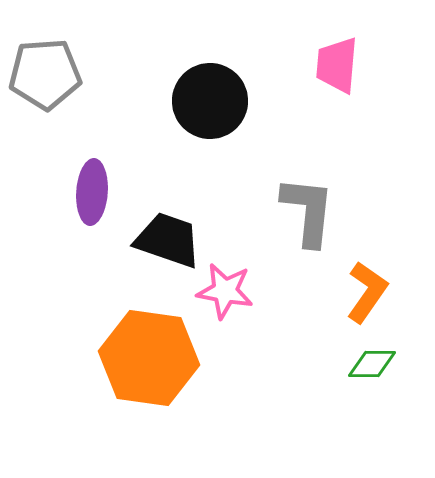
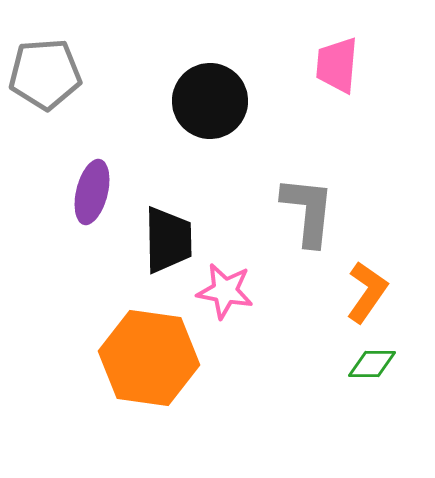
purple ellipse: rotated 10 degrees clockwise
black trapezoid: rotated 70 degrees clockwise
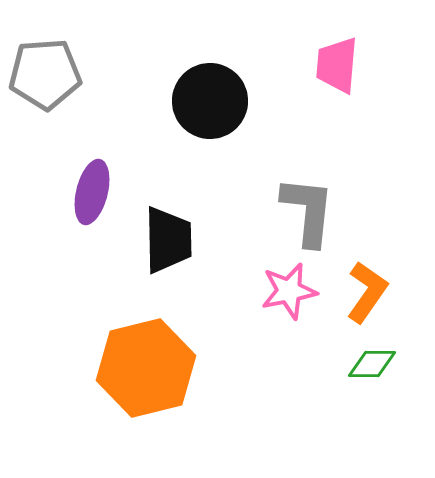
pink star: moved 64 px right; rotated 22 degrees counterclockwise
orange hexagon: moved 3 px left, 10 px down; rotated 22 degrees counterclockwise
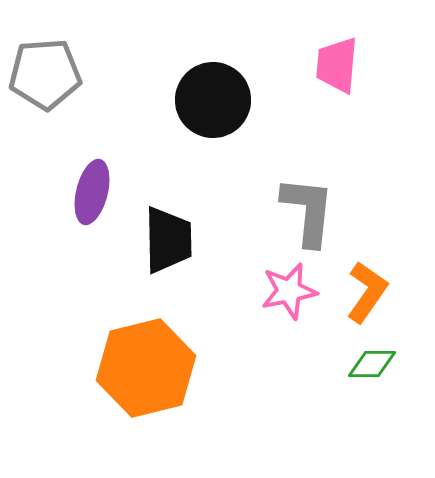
black circle: moved 3 px right, 1 px up
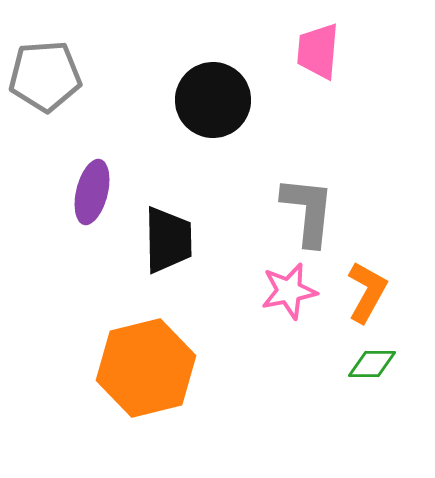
pink trapezoid: moved 19 px left, 14 px up
gray pentagon: moved 2 px down
orange L-shape: rotated 6 degrees counterclockwise
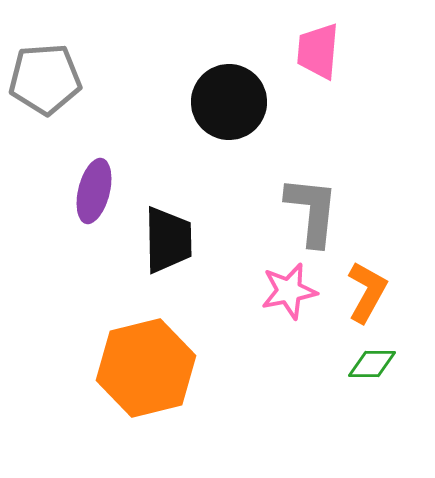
gray pentagon: moved 3 px down
black circle: moved 16 px right, 2 px down
purple ellipse: moved 2 px right, 1 px up
gray L-shape: moved 4 px right
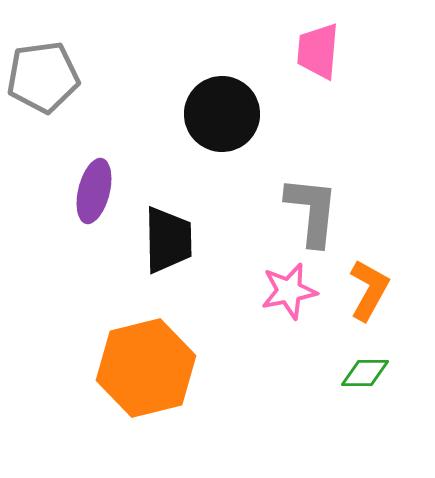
gray pentagon: moved 2 px left, 2 px up; rotated 4 degrees counterclockwise
black circle: moved 7 px left, 12 px down
orange L-shape: moved 2 px right, 2 px up
green diamond: moved 7 px left, 9 px down
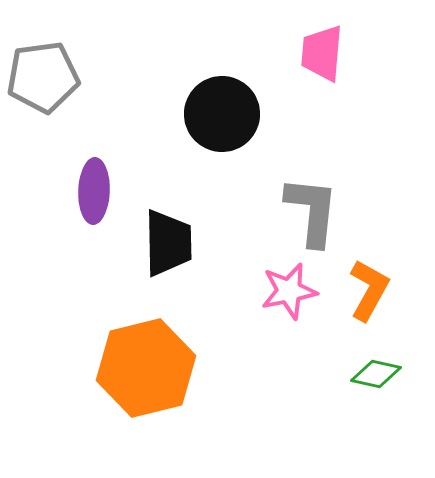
pink trapezoid: moved 4 px right, 2 px down
purple ellipse: rotated 12 degrees counterclockwise
black trapezoid: moved 3 px down
green diamond: moved 11 px right, 1 px down; rotated 12 degrees clockwise
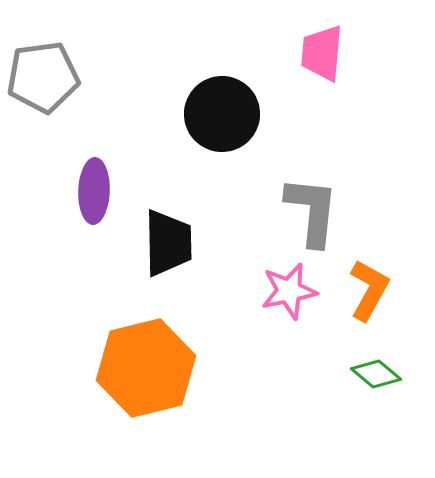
green diamond: rotated 27 degrees clockwise
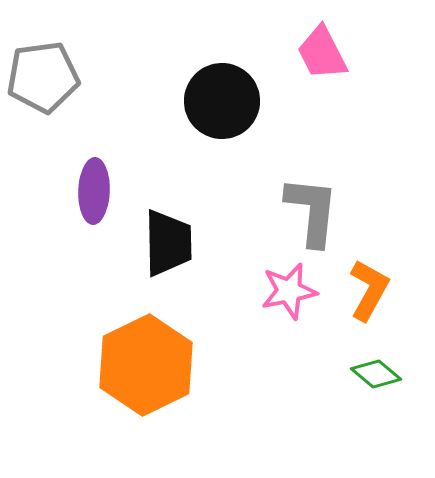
pink trapezoid: rotated 32 degrees counterclockwise
black circle: moved 13 px up
orange hexagon: moved 3 px up; rotated 12 degrees counterclockwise
